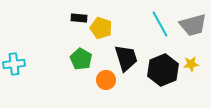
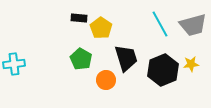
yellow pentagon: rotated 15 degrees clockwise
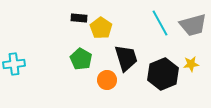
cyan line: moved 1 px up
black hexagon: moved 4 px down
orange circle: moved 1 px right
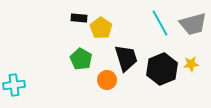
gray trapezoid: moved 1 px up
cyan cross: moved 21 px down
black hexagon: moved 1 px left, 5 px up
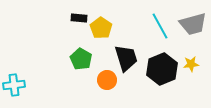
cyan line: moved 3 px down
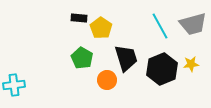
green pentagon: moved 1 px right, 1 px up
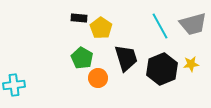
orange circle: moved 9 px left, 2 px up
